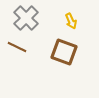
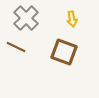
yellow arrow: moved 1 px right, 2 px up; rotated 14 degrees clockwise
brown line: moved 1 px left
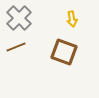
gray cross: moved 7 px left
brown line: rotated 48 degrees counterclockwise
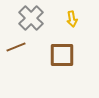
gray cross: moved 12 px right
brown square: moved 2 px left, 3 px down; rotated 20 degrees counterclockwise
